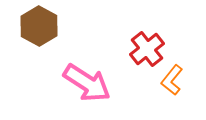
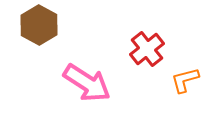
brown hexagon: moved 1 px up
orange L-shape: moved 13 px right; rotated 36 degrees clockwise
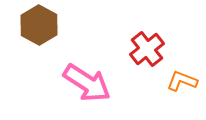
orange L-shape: moved 3 px left, 1 px down; rotated 36 degrees clockwise
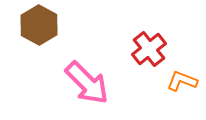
red cross: moved 2 px right
pink arrow: rotated 12 degrees clockwise
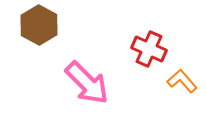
red cross: rotated 28 degrees counterclockwise
orange L-shape: rotated 28 degrees clockwise
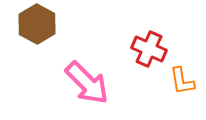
brown hexagon: moved 2 px left, 1 px up
orange L-shape: rotated 148 degrees counterclockwise
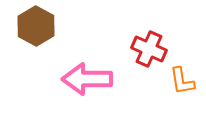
brown hexagon: moved 1 px left, 2 px down
pink arrow: moved 4 px up; rotated 135 degrees clockwise
